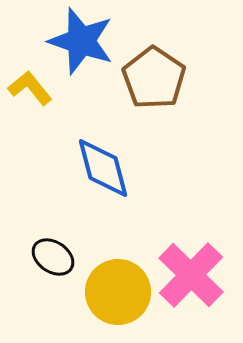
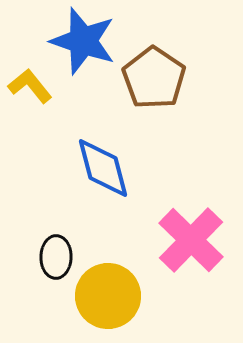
blue star: moved 2 px right
yellow L-shape: moved 2 px up
black ellipse: moved 3 px right; rotated 57 degrees clockwise
pink cross: moved 35 px up
yellow circle: moved 10 px left, 4 px down
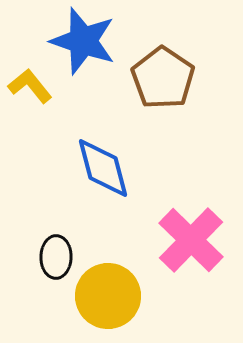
brown pentagon: moved 9 px right
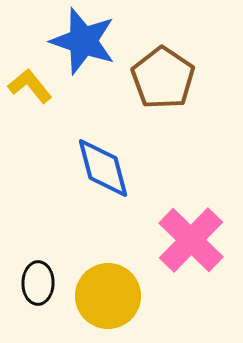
black ellipse: moved 18 px left, 26 px down
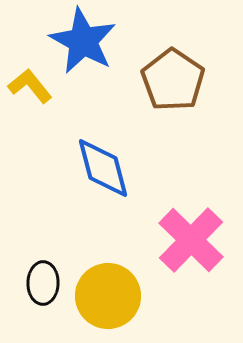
blue star: rotated 10 degrees clockwise
brown pentagon: moved 10 px right, 2 px down
black ellipse: moved 5 px right
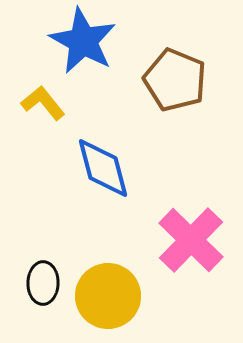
brown pentagon: moved 2 px right; rotated 12 degrees counterclockwise
yellow L-shape: moved 13 px right, 17 px down
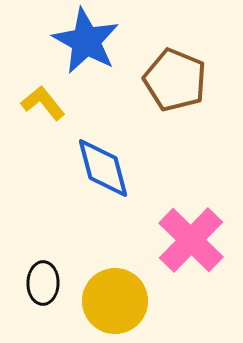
blue star: moved 3 px right
yellow circle: moved 7 px right, 5 px down
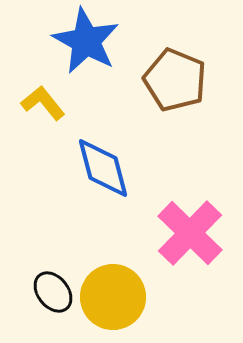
pink cross: moved 1 px left, 7 px up
black ellipse: moved 10 px right, 9 px down; rotated 39 degrees counterclockwise
yellow circle: moved 2 px left, 4 px up
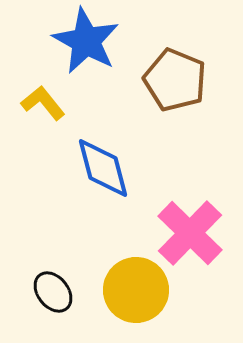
yellow circle: moved 23 px right, 7 px up
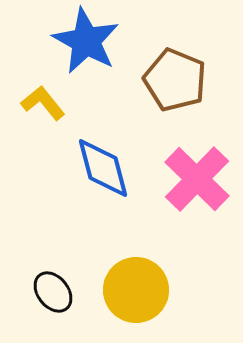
pink cross: moved 7 px right, 54 px up
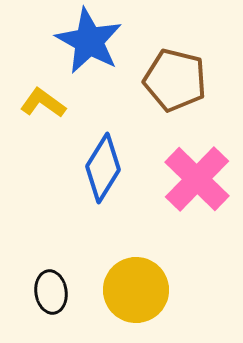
blue star: moved 3 px right
brown pentagon: rotated 8 degrees counterclockwise
yellow L-shape: rotated 15 degrees counterclockwise
blue diamond: rotated 46 degrees clockwise
black ellipse: moved 2 px left; rotated 30 degrees clockwise
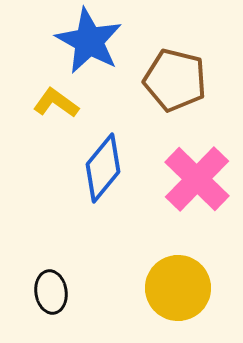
yellow L-shape: moved 13 px right
blue diamond: rotated 8 degrees clockwise
yellow circle: moved 42 px right, 2 px up
